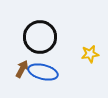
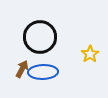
yellow star: rotated 24 degrees counterclockwise
blue ellipse: rotated 16 degrees counterclockwise
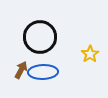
brown arrow: moved 1 px left, 1 px down
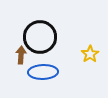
brown arrow: moved 15 px up; rotated 24 degrees counterclockwise
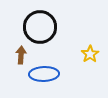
black circle: moved 10 px up
blue ellipse: moved 1 px right, 2 px down
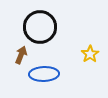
brown arrow: rotated 18 degrees clockwise
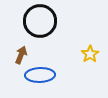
black circle: moved 6 px up
blue ellipse: moved 4 px left, 1 px down
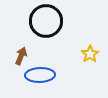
black circle: moved 6 px right
brown arrow: moved 1 px down
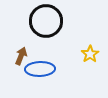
blue ellipse: moved 6 px up
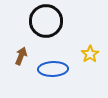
blue ellipse: moved 13 px right
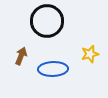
black circle: moved 1 px right
yellow star: rotated 18 degrees clockwise
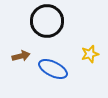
brown arrow: rotated 54 degrees clockwise
blue ellipse: rotated 28 degrees clockwise
